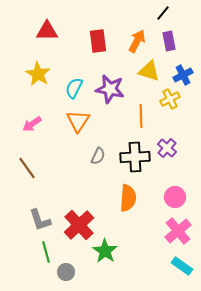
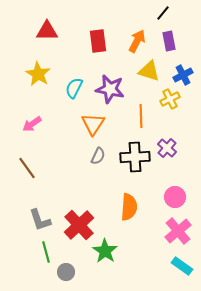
orange triangle: moved 15 px right, 3 px down
orange semicircle: moved 1 px right, 9 px down
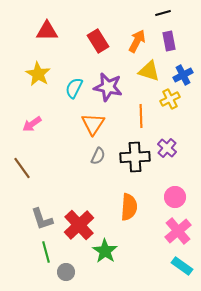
black line: rotated 35 degrees clockwise
red rectangle: rotated 25 degrees counterclockwise
purple star: moved 2 px left, 2 px up
brown line: moved 5 px left
gray L-shape: moved 2 px right, 1 px up
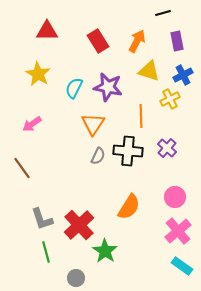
purple rectangle: moved 8 px right
black cross: moved 7 px left, 6 px up; rotated 8 degrees clockwise
orange semicircle: rotated 28 degrees clockwise
gray circle: moved 10 px right, 6 px down
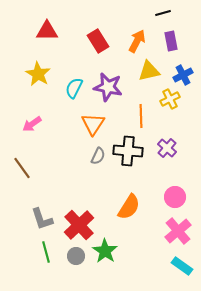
purple rectangle: moved 6 px left
yellow triangle: rotated 30 degrees counterclockwise
gray circle: moved 22 px up
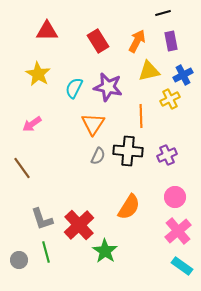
purple cross: moved 7 px down; rotated 24 degrees clockwise
gray circle: moved 57 px left, 4 px down
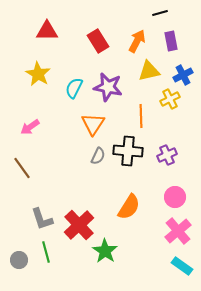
black line: moved 3 px left
pink arrow: moved 2 px left, 3 px down
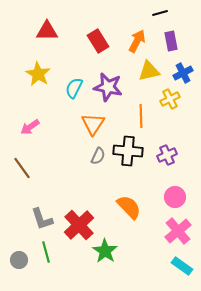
blue cross: moved 2 px up
orange semicircle: rotated 76 degrees counterclockwise
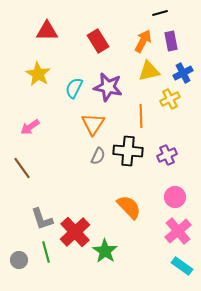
orange arrow: moved 6 px right
red cross: moved 4 px left, 7 px down
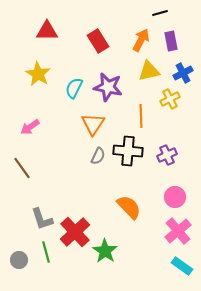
orange arrow: moved 2 px left, 1 px up
